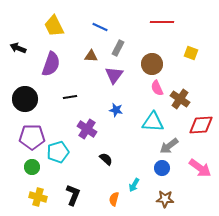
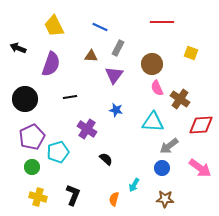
purple pentagon: rotated 25 degrees counterclockwise
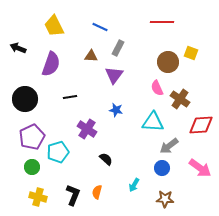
brown circle: moved 16 px right, 2 px up
orange semicircle: moved 17 px left, 7 px up
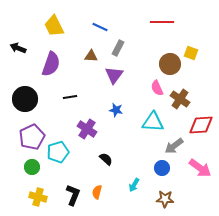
brown circle: moved 2 px right, 2 px down
gray arrow: moved 5 px right
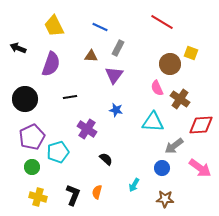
red line: rotated 30 degrees clockwise
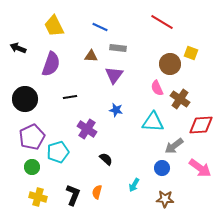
gray rectangle: rotated 70 degrees clockwise
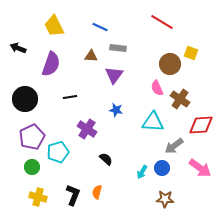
cyan arrow: moved 8 px right, 13 px up
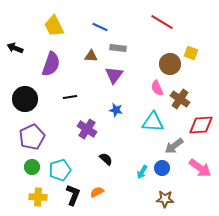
black arrow: moved 3 px left
cyan pentagon: moved 2 px right, 18 px down
orange semicircle: rotated 48 degrees clockwise
yellow cross: rotated 12 degrees counterclockwise
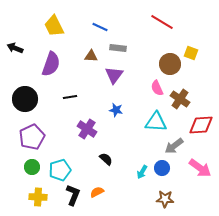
cyan triangle: moved 3 px right
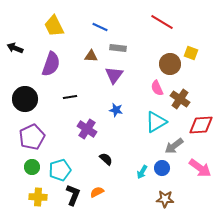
cyan triangle: rotated 35 degrees counterclockwise
